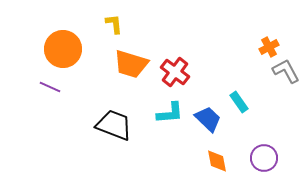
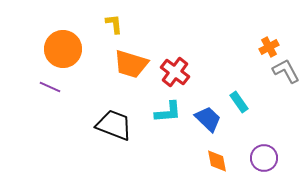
cyan L-shape: moved 2 px left, 1 px up
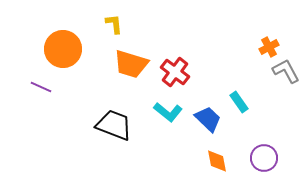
purple line: moved 9 px left
cyan L-shape: rotated 44 degrees clockwise
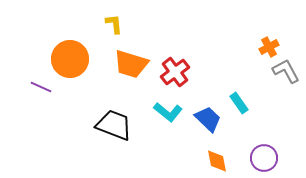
orange circle: moved 7 px right, 10 px down
red cross: rotated 16 degrees clockwise
cyan rectangle: moved 1 px down
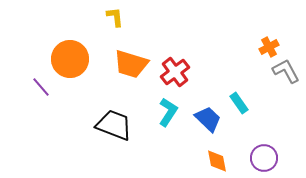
yellow L-shape: moved 1 px right, 7 px up
purple line: rotated 25 degrees clockwise
cyan L-shape: rotated 96 degrees counterclockwise
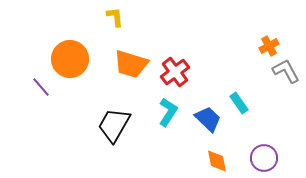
orange cross: moved 1 px up
black trapezoid: rotated 81 degrees counterclockwise
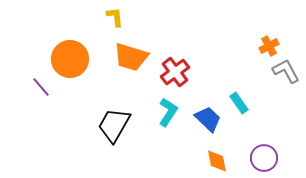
orange trapezoid: moved 7 px up
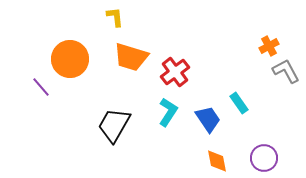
blue trapezoid: rotated 12 degrees clockwise
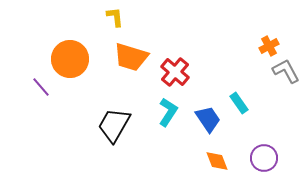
red cross: rotated 12 degrees counterclockwise
orange diamond: rotated 10 degrees counterclockwise
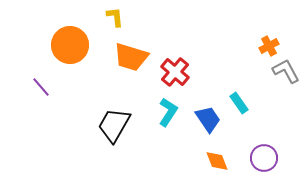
orange circle: moved 14 px up
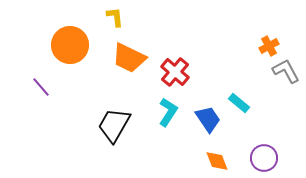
orange trapezoid: moved 2 px left, 1 px down; rotated 9 degrees clockwise
cyan rectangle: rotated 15 degrees counterclockwise
